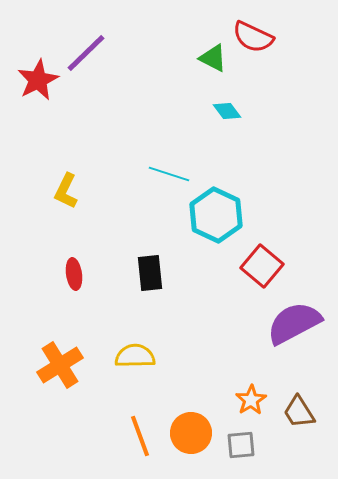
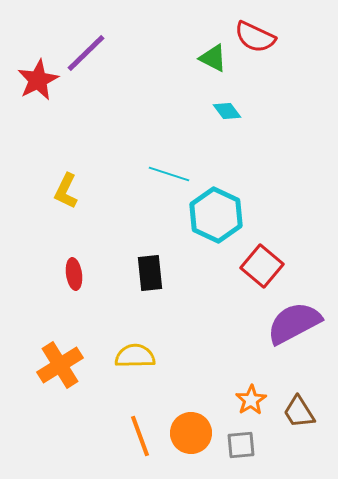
red semicircle: moved 2 px right
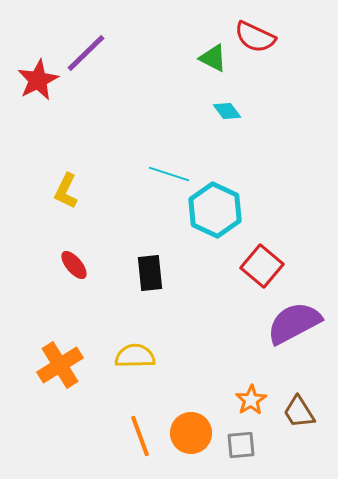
cyan hexagon: moved 1 px left, 5 px up
red ellipse: moved 9 px up; rotated 32 degrees counterclockwise
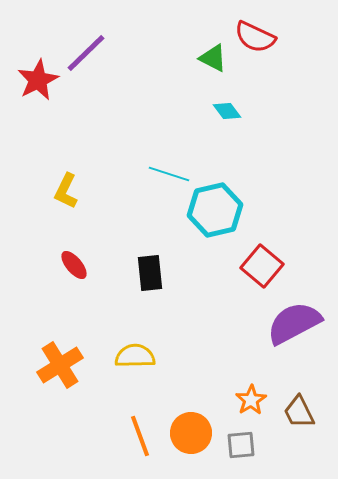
cyan hexagon: rotated 22 degrees clockwise
brown trapezoid: rotated 6 degrees clockwise
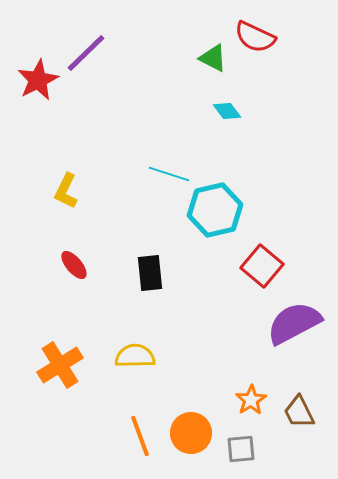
gray square: moved 4 px down
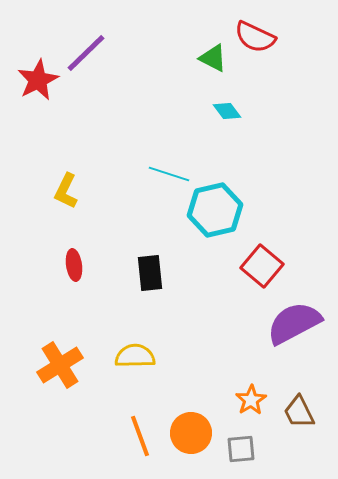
red ellipse: rotated 32 degrees clockwise
